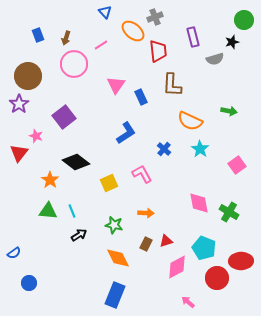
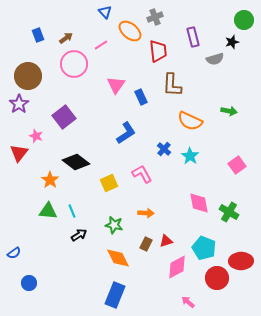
orange ellipse at (133, 31): moved 3 px left
brown arrow at (66, 38): rotated 144 degrees counterclockwise
cyan star at (200, 149): moved 10 px left, 7 px down
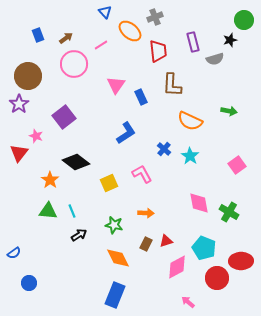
purple rectangle at (193, 37): moved 5 px down
black star at (232, 42): moved 2 px left, 2 px up
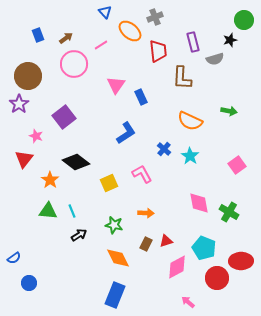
brown L-shape at (172, 85): moved 10 px right, 7 px up
red triangle at (19, 153): moved 5 px right, 6 px down
blue semicircle at (14, 253): moved 5 px down
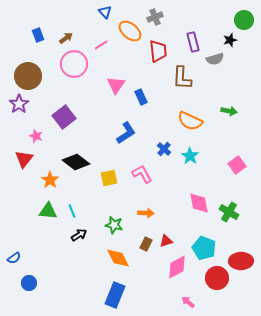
yellow square at (109, 183): moved 5 px up; rotated 12 degrees clockwise
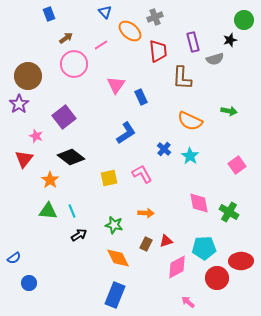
blue rectangle at (38, 35): moved 11 px right, 21 px up
black diamond at (76, 162): moved 5 px left, 5 px up
cyan pentagon at (204, 248): rotated 25 degrees counterclockwise
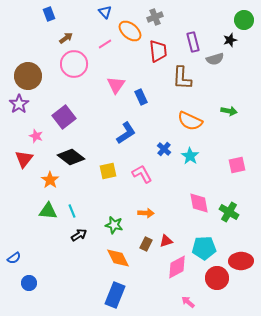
pink line at (101, 45): moved 4 px right, 1 px up
pink square at (237, 165): rotated 24 degrees clockwise
yellow square at (109, 178): moved 1 px left, 7 px up
